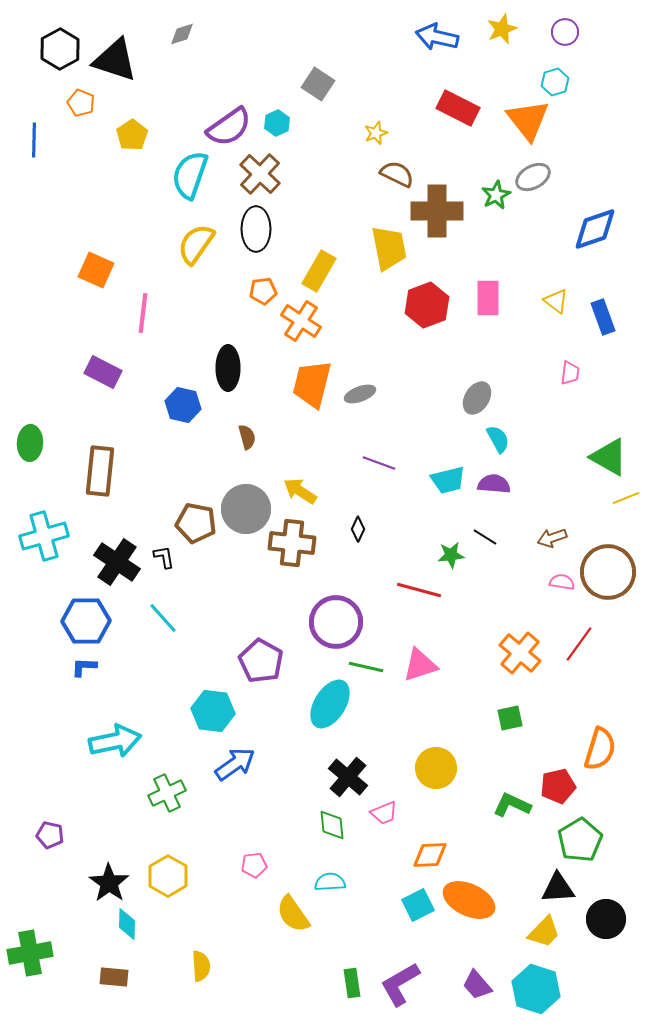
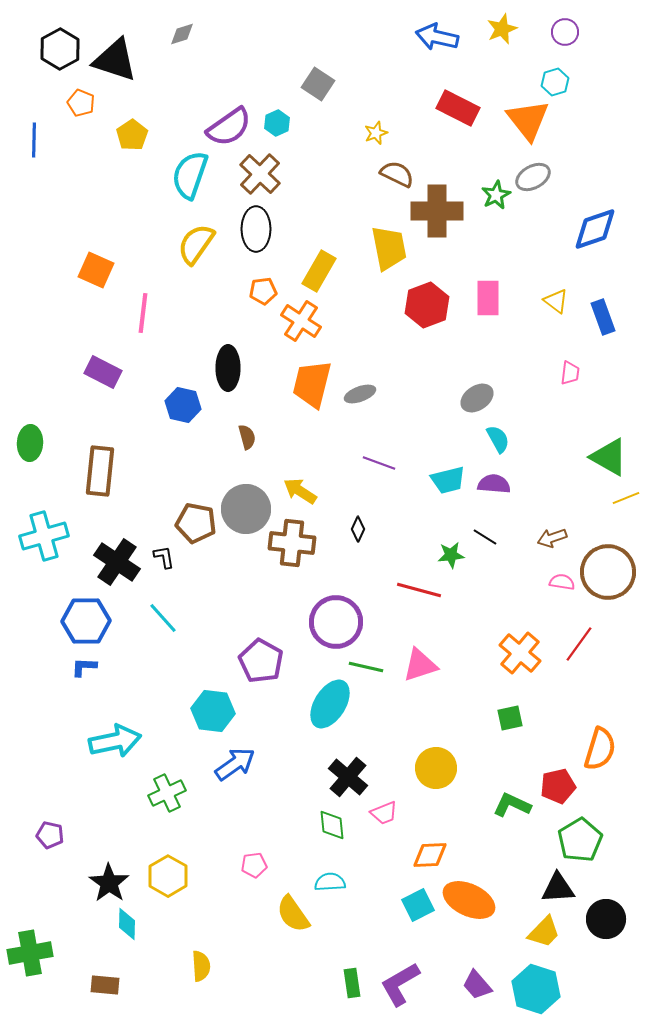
gray ellipse at (477, 398): rotated 24 degrees clockwise
brown rectangle at (114, 977): moved 9 px left, 8 px down
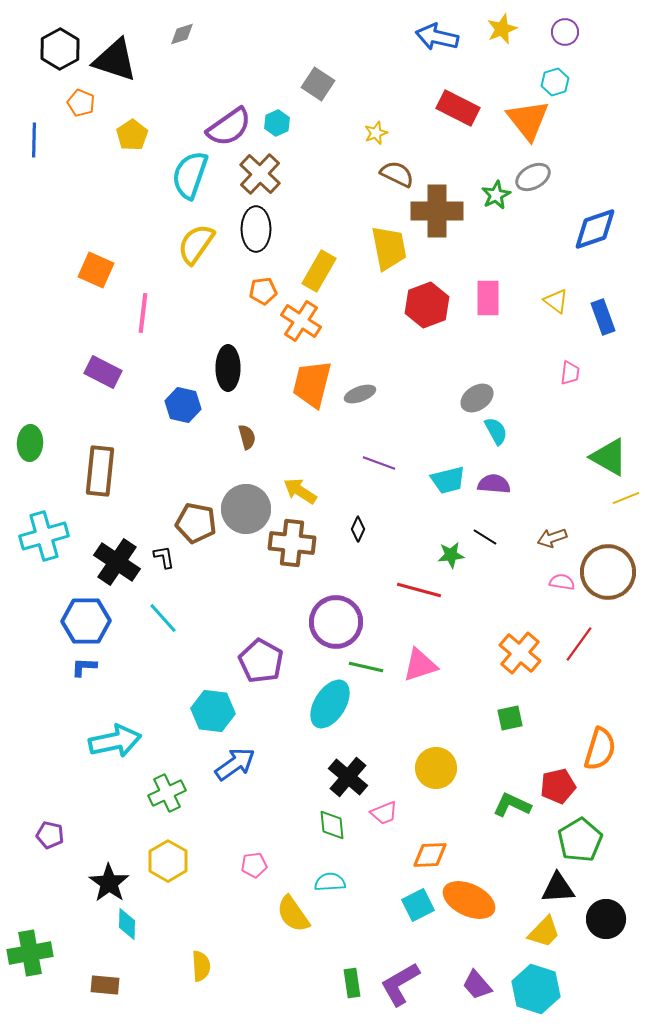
cyan semicircle at (498, 439): moved 2 px left, 8 px up
yellow hexagon at (168, 876): moved 15 px up
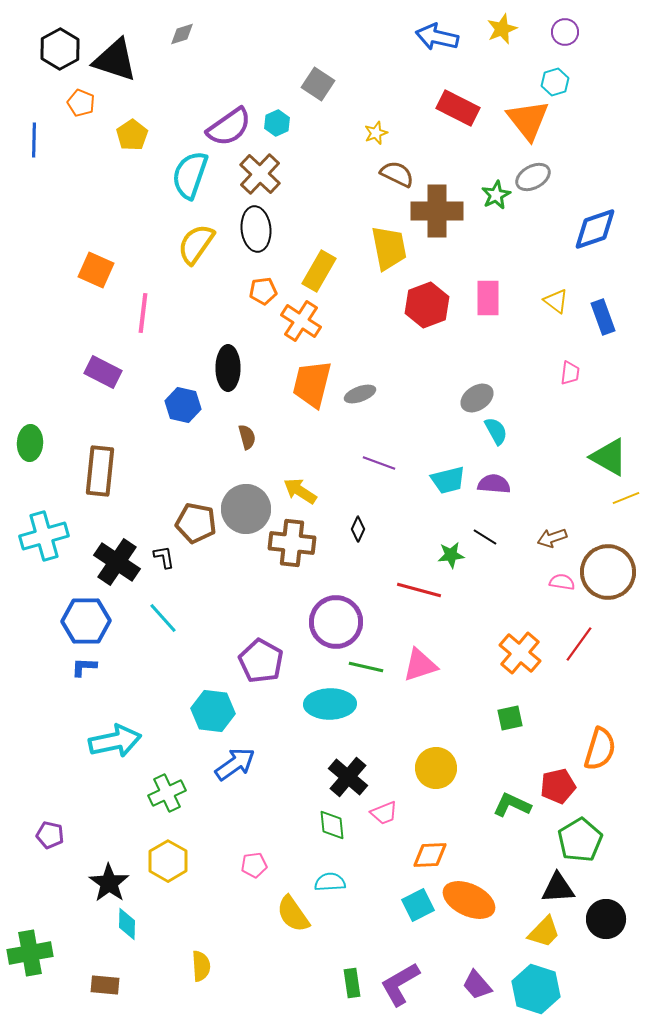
black ellipse at (256, 229): rotated 6 degrees counterclockwise
cyan ellipse at (330, 704): rotated 57 degrees clockwise
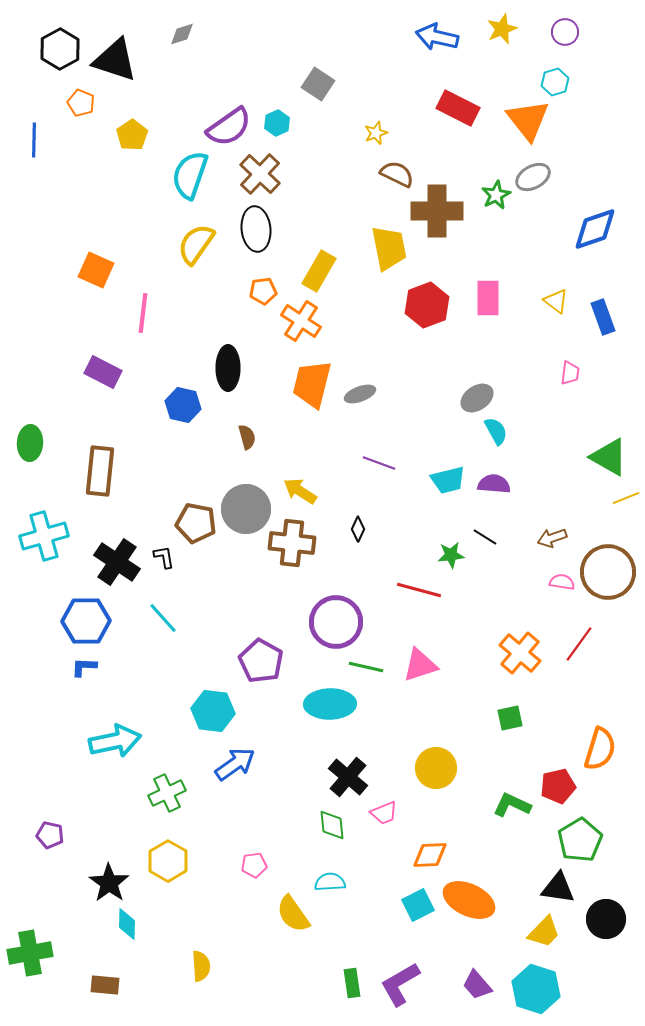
black triangle at (558, 888): rotated 12 degrees clockwise
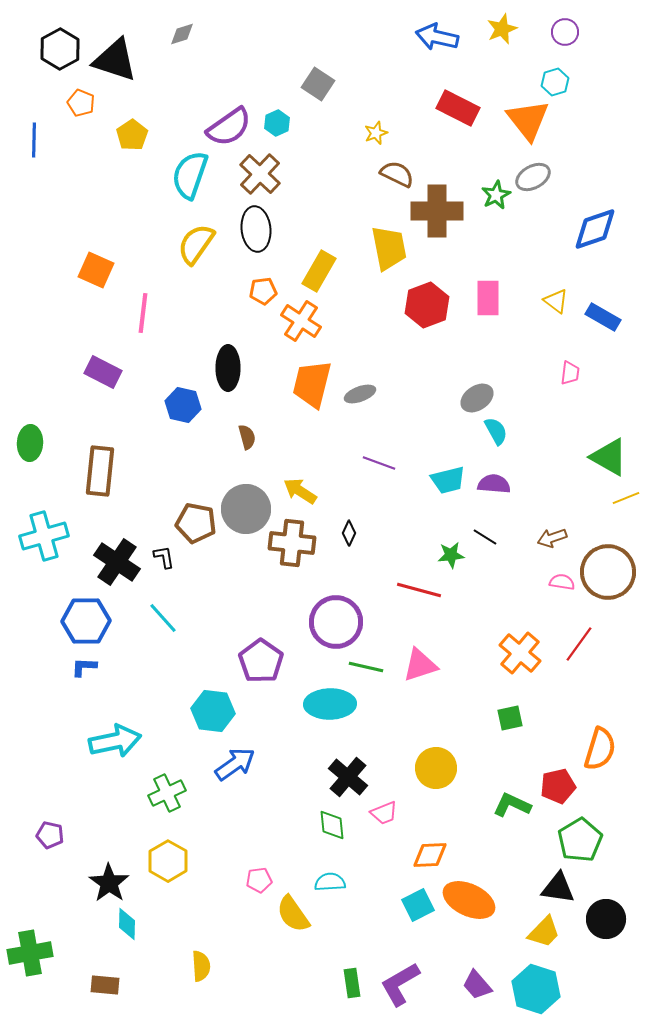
blue rectangle at (603, 317): rotated 40 degrees counterclockwise
black diamond at (358, 529): moved 9 px left, 4 px down
purple pentagon at (261, 661): rotated 6 degrees clockwise
pink pentagon at (254, 865): moved 5 px right, 15 px down
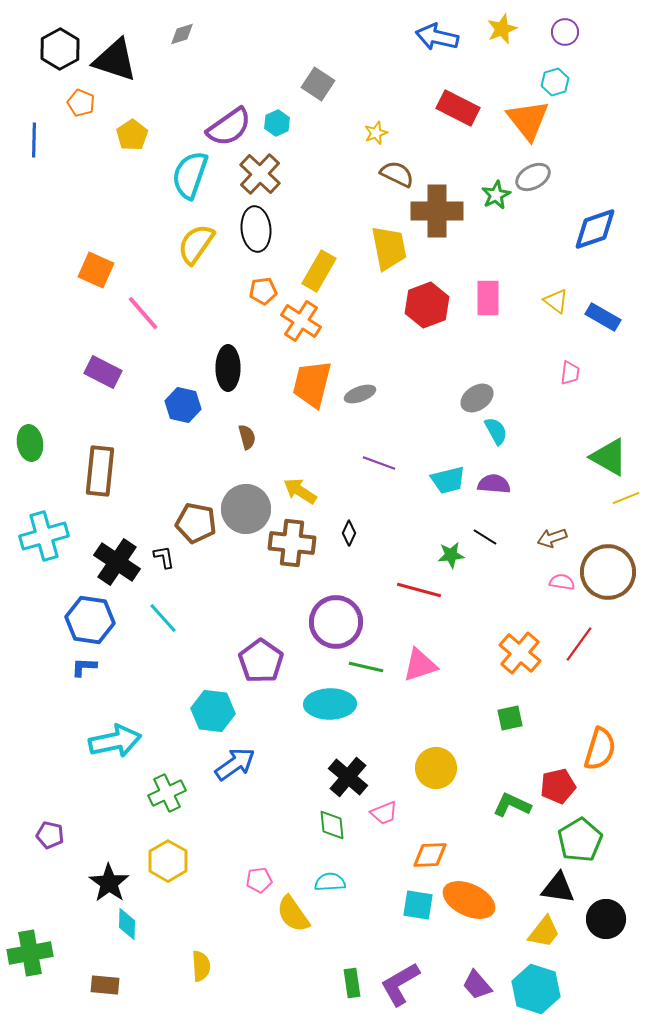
pink line at (143, 313): rotated 48 degrees counterclockwise
green ellipse at (30, 443): rotated 12 degrees counterclockwise
blue hexagon at (86, 621): moved 4 px right, 1 px up; rotated 9 degrees clockwise
cyan square at (418, 905): rotated 36 degrees clockwise
yellow trapezoid at (544, 932): rotated 6 degrees counterclockwise
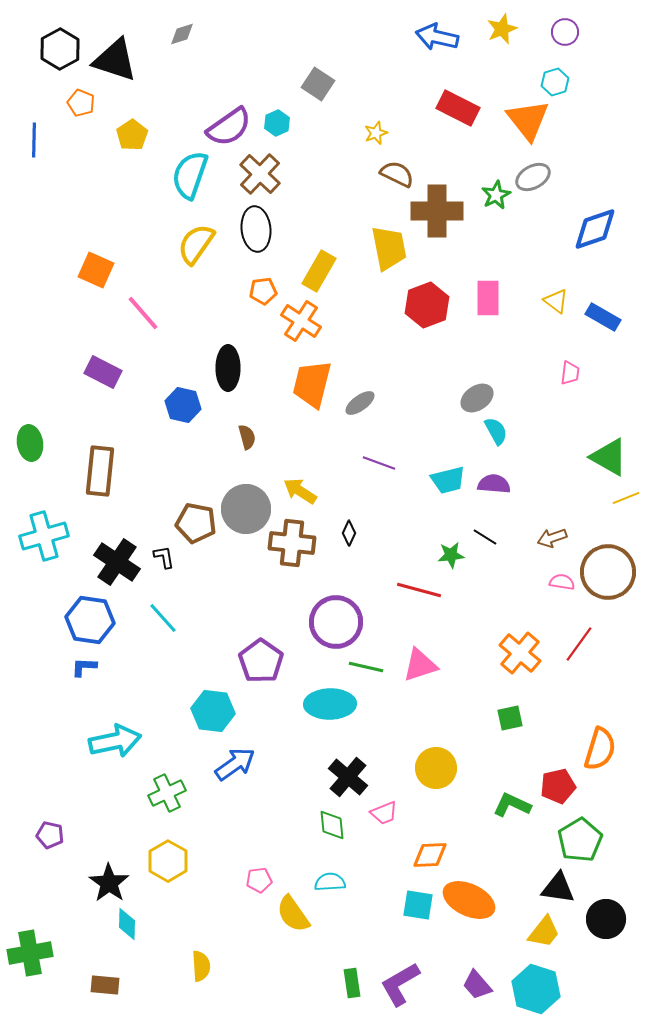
gray ellipse at (360, 394): moved 9 px down; rotated 16 degrees counterclockwise
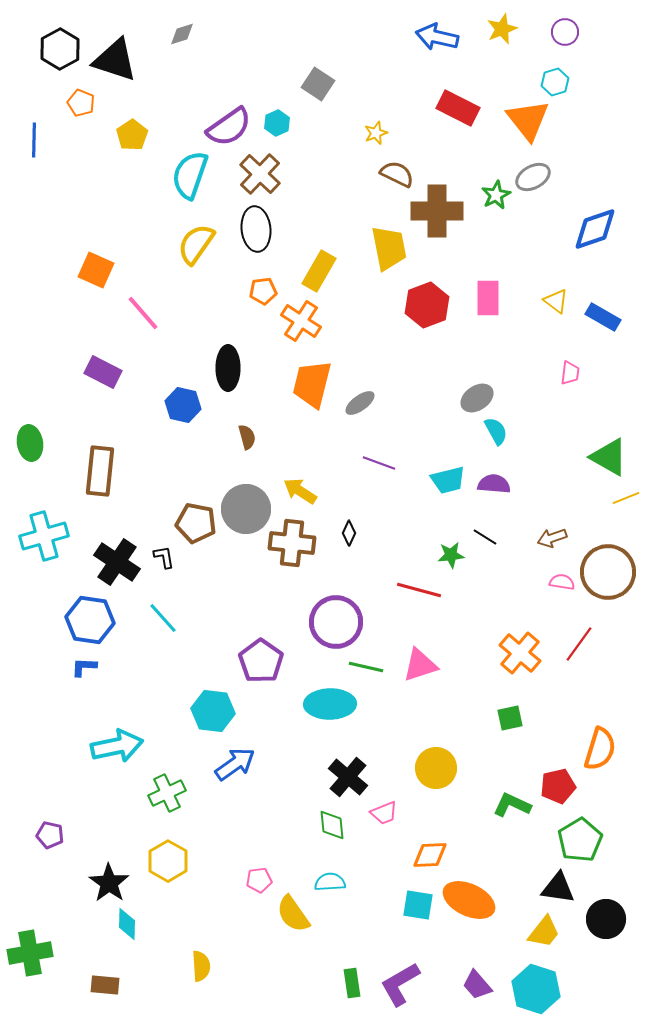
cyan arrow at (115, 741): moved 2 px right, 5 px down
